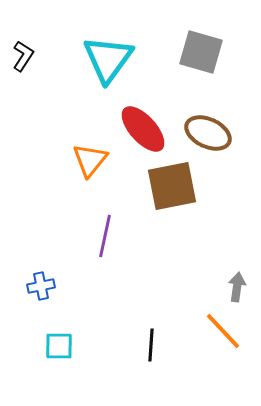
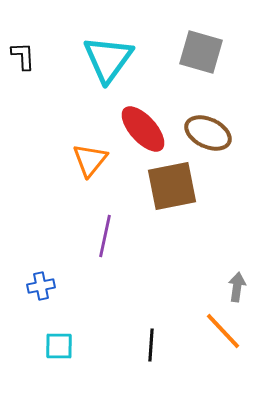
black L-shape: rotated 36 degrees counterclockwise
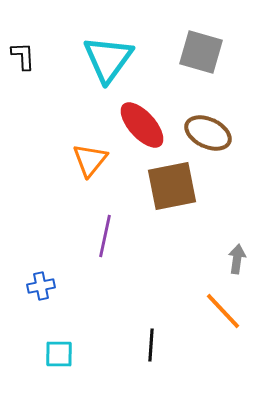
red ellipse: moved 1 px left, 4 px up
gray arrow: moved 28 px up
orange line: moved 20 px up
cyan square: moved 8 px down
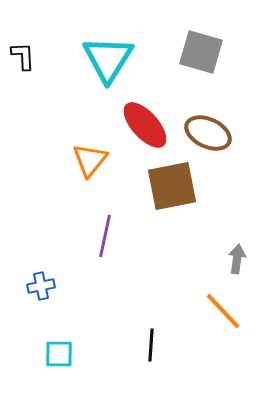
cyan triangle: rotated 4 degrees counterclockwise
red ellipse: moved 3 px right
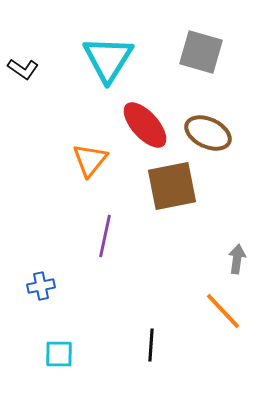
black L-shape: moved 13 px down; rotated 128 degrees clockwise
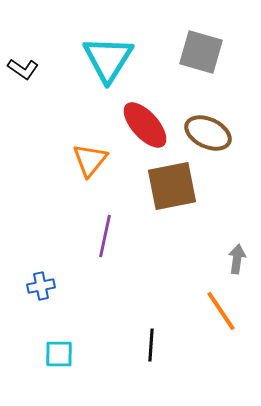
orange line: moved 2 px left; rotated 9 degrees clockwise
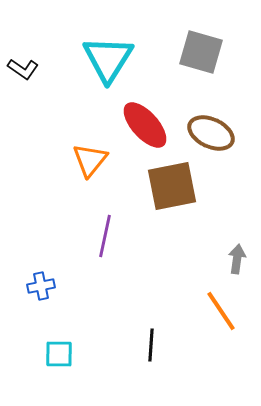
brown ellipse: moved 3 px right
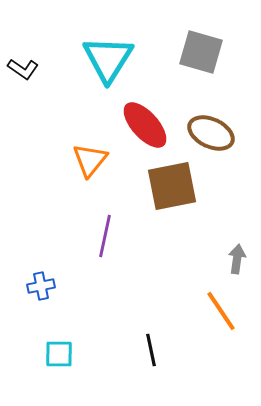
black line: moved 5 px down; rotated 16 degrees counterclockwise
